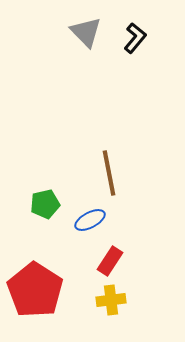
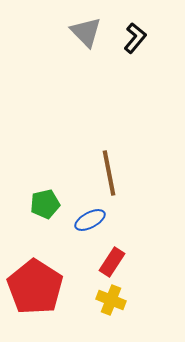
red rectangle: moved 2 px right, 1 px down
red pentagon: moved 3 px up
yellow cross: rotated 28 degrees clockwise
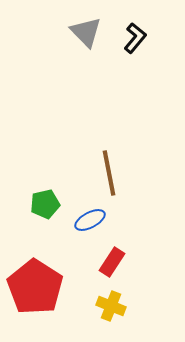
yellow cross: moved 6 px down
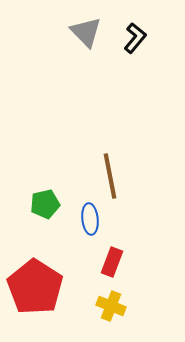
brown line: moved 1 px right, 3 px down
blue ellipse: moved 1 px up; rotated 68 degrees counterclockwise
red rectangle: rotated 12 degrees counterclockwise
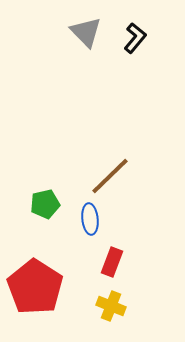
brown line: rotated 57 degrees clockwise
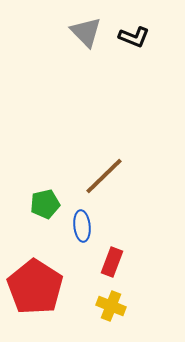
black L-shape: moved 1 px left, 1 px up; rotated 72 degrees clockwise
brown line: moved 6 px left
blue ellipse: moved 8 px left, 7 px down
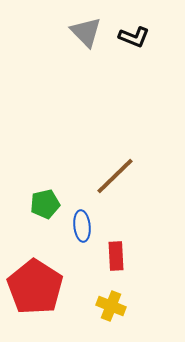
brown line: moved 11 px right
red rectangle: moved 4 px right, 6 px up; rotated 24 degrees counterclockwise
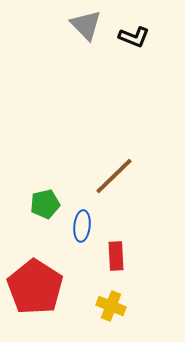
gray triangle: moved 7 px up
brown line: moved 1 px left
blue ellipse: rotated 12 degrees clockwise
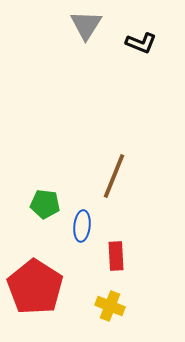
gray triangle: rotated 16 degrees clockwise
black L-shape: moved 7 px right, 6 px down
brown line: rotated 24 degrees counterclockwise
green pentagon: rotated 20 degrees clockwise
yellow cross: moved 1 px left
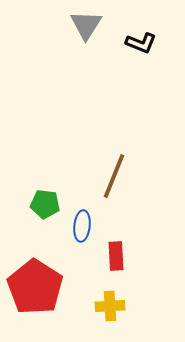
yellow cross: rotated 24 degrees counterclockwise
